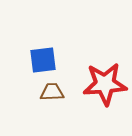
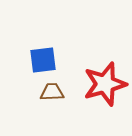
red star: rotated 12 degrees counterclockwise
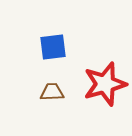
blue square: moved 10 px right, 13 px up
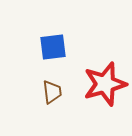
brown trapezoid: rotated 85 degrees clockwise
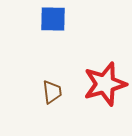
blue square: moved 28 px up; rotated 8 degrees clockwise
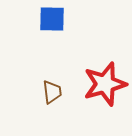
blue square: moved 1 px left
